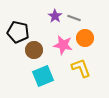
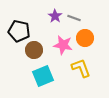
black pentagon: moved 1 px right, 1 px up
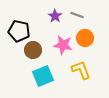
gray line: moved 3 px right, 3 px up
brown circle: moved 1 px left
yellow L-shape: moved 2 px down
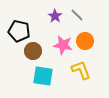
gray line: rotated 24 degrees clockwise
orange circle: moved 3 px down
brown circle: moved 1 px down
cyan square: rotated 30 degrees clockwise
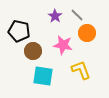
orange circle: moved 2 px right, 8 px up
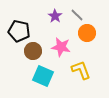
pink star: moved 2 px left, 2 px down
cyan square: rotated 15 degrees clockwise
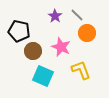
pink star: rotated 12 degrees clockwise
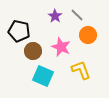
orange circle: moved 1 px right, 2 px down
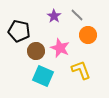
purple star: moved 1 px left
pink star: moved 1 px left, 1 px down
brown circle: moved 3 px right
